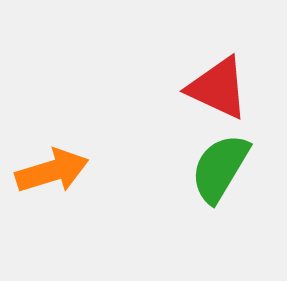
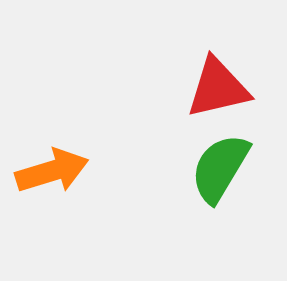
red triangle: rotated 38 degrees counterclockwise
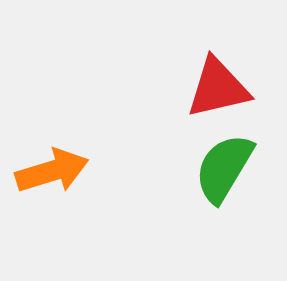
green semicircle: moved 4 px right
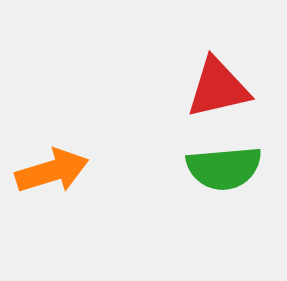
green semicircle: rotated 126 degrees counterclockwise
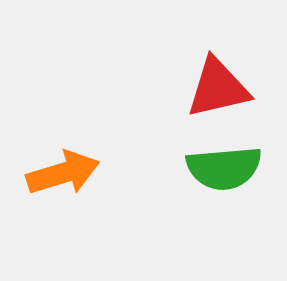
orange arrow: moved 11 px right, 2 px down
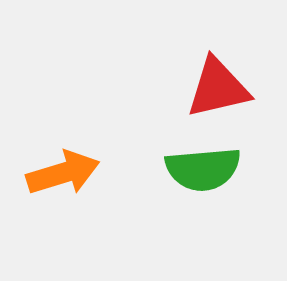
green semicircle: moved 21 px left, 1 px down
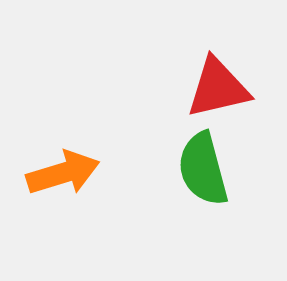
green semicircle: rotated 80 degrees clockwise
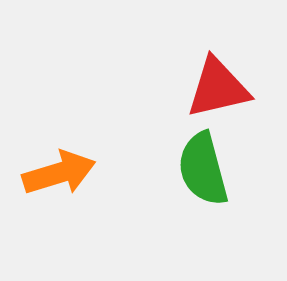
orange arrow: moved 4 px left
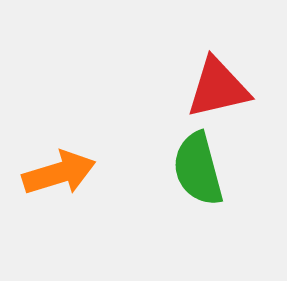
green semicircle: moved 5 px left
